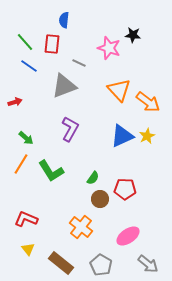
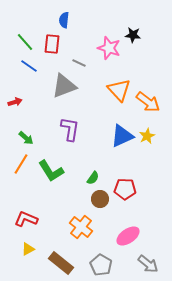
purple L-shape: rotated 20 degrees counterclockwise
yellow triangle: rotated 40 degrees clockwise
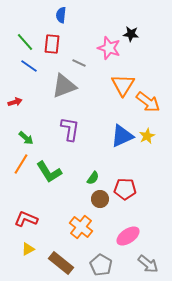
blue semicircle: moved 3 px left, 5 px up
black star: moved 2 px left, 1 px up
orange triangle: moved 4 px right, 5 px up; rotated 15 degrees clockwise
green L-shape: moved 2 px left, 1 px down
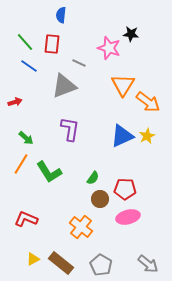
pink ellipse: moved 19 px up; rotated 20 degrees clockwise
yellow triangle: moved 5 px right, 10 px down
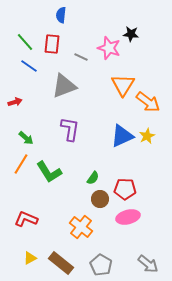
gray line: moved 2 px right, 6 px up
yellow triangle: moved 3 px left, 1 px up
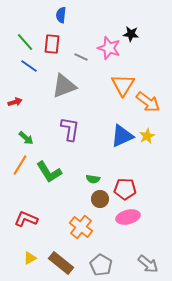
orange line: moved 1 px left, 1 px down
green semicircle: moved 1 px down; rotated 64 degrees clockwise
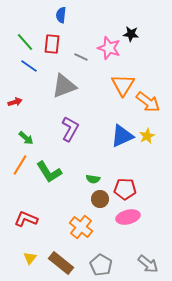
purple L-shape: rotated 20 degrees clockwise
yellow triangle: rotated 24 degrees counterclockwise
